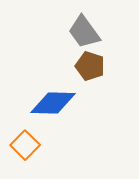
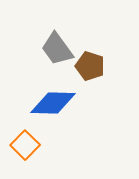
gray trapezoid: moved 27 px left, 17 px down
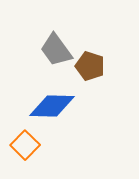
gray trapezoid: moved 1 px left, 1 px down
blue diamond: moved 1 px left, 3 px down
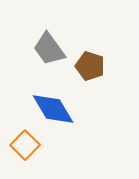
gray trapezoid: moved 7 px left, 1 px up
blue diamond: moved 1 px right, 3 px down; rotated 57 degrees clockwise
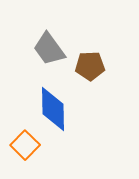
brown pentagon: rotated 20 degrees counterclockwise
blue diamond: rotated 30 degrees clockwise
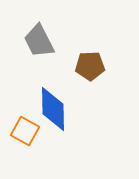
gray trapezoid: moved 10 px left, 8 px up; rotated 9 degrees clockwise
orange square: moved 14 px up; rotated 16 degrees counterclockwise
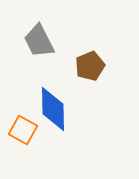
brown pentagon: rotated 20 degrees counterclockwise
orange square: moved 2 px left, 1 px up
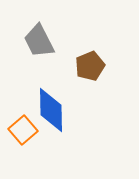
blue diamond: moved 2 px left, 1 px down
orange square: rotated 20 degrees clockwise
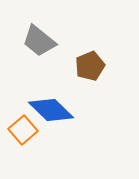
gray trapezoid: rotated 24 degrees counterclockwise
blue diamond: rotated 45 degrees counterclockwise
